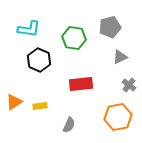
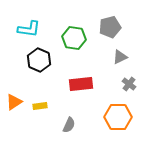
gray cross: moved 1 px up
orange hexagon: rotated 12 degrees clockwise
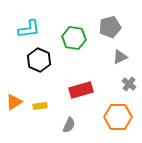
cyan L-shape: rotated 15 degrees counterclockwise
red rectangle: moved 6 px down; rotated 10 degrees counterclockwise
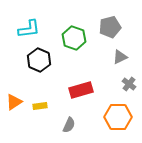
green hexagon: rotated 10 degrees clockwise
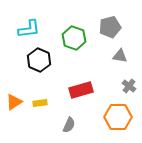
gray triangle: moved 1 px up; rotated 35 degrees clockwise
gray cross: moved 2 px down
yellow rectangle: moved 3 px up
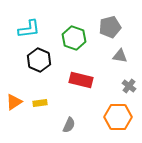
red rectangle: moved 10 px up; rotated 30 degrees clockwise
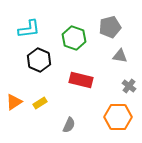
yellow rectangle: rotated 24 degrees counterclockwise
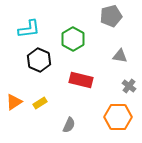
gray pentagon: moved 1 px right, 11 px up
green hexagon: moved 1 px left, 1 px down; rotated 10 degrees clockwise
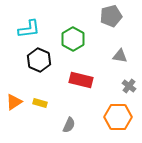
yellow rectangle: rotated 48 degrees clockwise
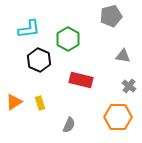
green hexagon: moved 5 px left
gray triangle: moved 3 px right
yellow rectangle: rotated 56 degrees clockwise
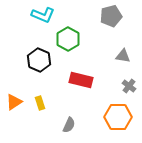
cyan L-shape: moved 14 px right, 14 px up; rotated 30 degrees clockwise
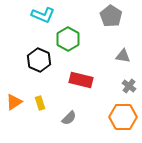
gray pentagon: rotated 25 degrees counterclockwise
orange hexagon: moved 5 px right
gray semicircle: moved 7 px up; rotated 21 degrees clockwise
